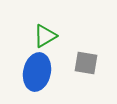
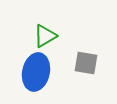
blue ellipse: moved 1 px left
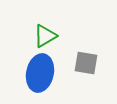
blue ellipse: moved 4 px right, 1 px down
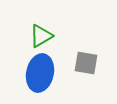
green triangle: moved 4 px left
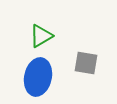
blue ellipse: moved 2 px left, 4 px down
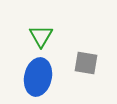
green triangle: rotated 30 degrees counterclockwise
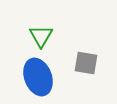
blue ellipse: rotated 33 degrees counterclockwise
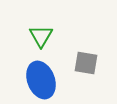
blue ellipse: moved 3 px right, 3 px down
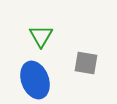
blue ellipse: moved 6 px left
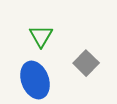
gray square: rotated 35 degrees clockwise
